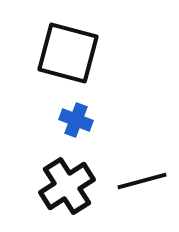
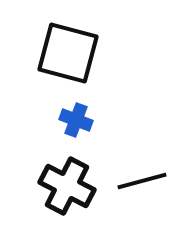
black cross: rotated 30 degrees counterclockwise
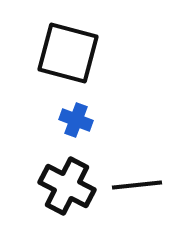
black line: moved 5 px left, 4 px down; rotated 9 degrees clockwise
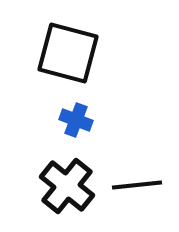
black cross: rotated 12 degrees clockwise
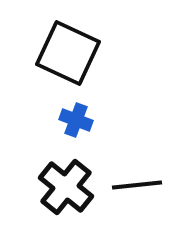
black square: rotated 10 degrees clockwise
black cross: moved 1 px left, 1 px down
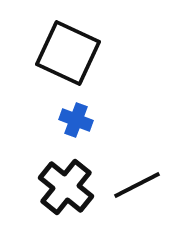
black line: rotated 21 degrees counterclockwise
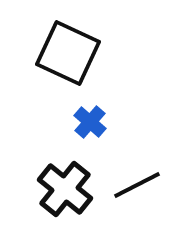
blue cross: moved 14 px right, 2 px down; rotated 20 degrees clockwise
black cross: moved 1 px left, 2 px down
